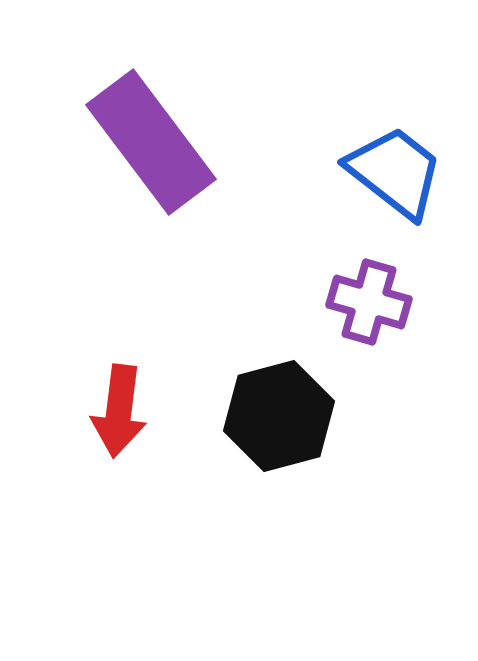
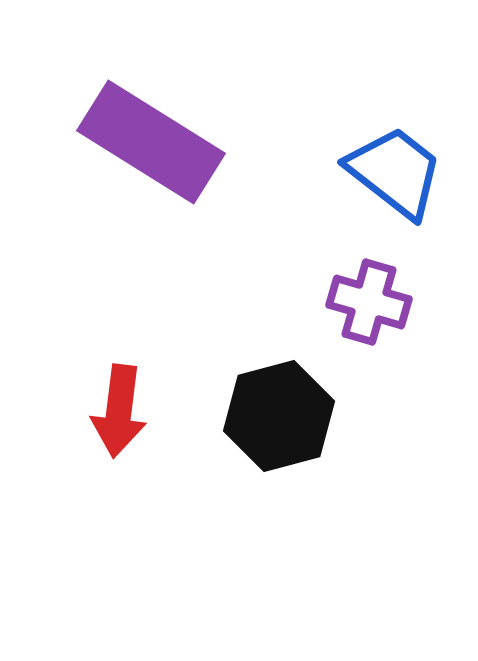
purple rectangle: rotated 21 degrees counterclockwise
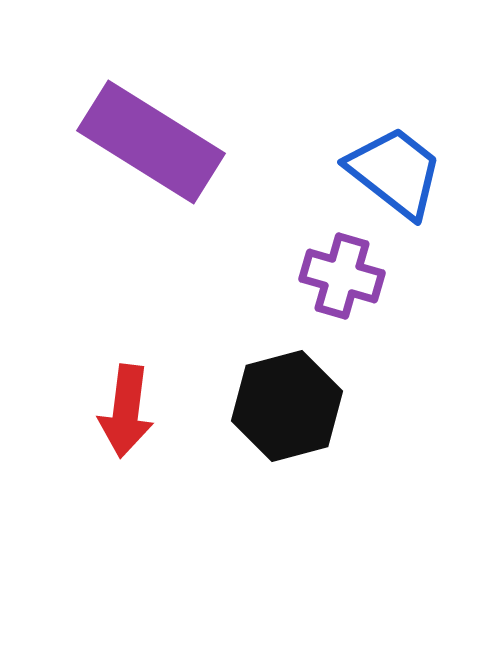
purple cross: moved 27 px left, 26 px up
red arrow: moved 7 px right
black hexagon: moved 8 px right, 10 px up
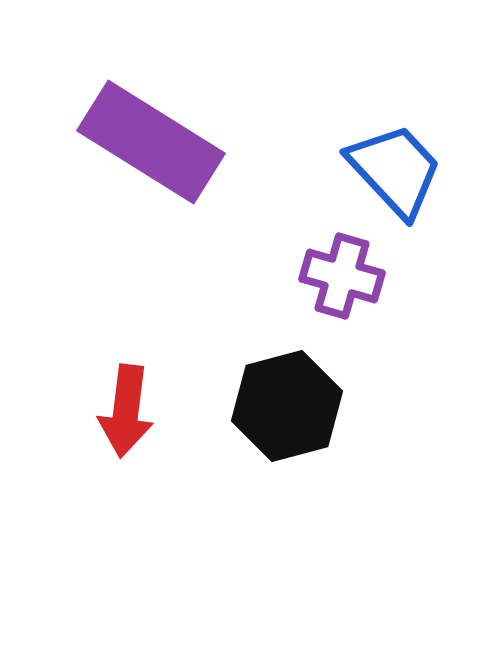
blue trapezoid: moved 2 px up; rotated 9 degrees clockwise
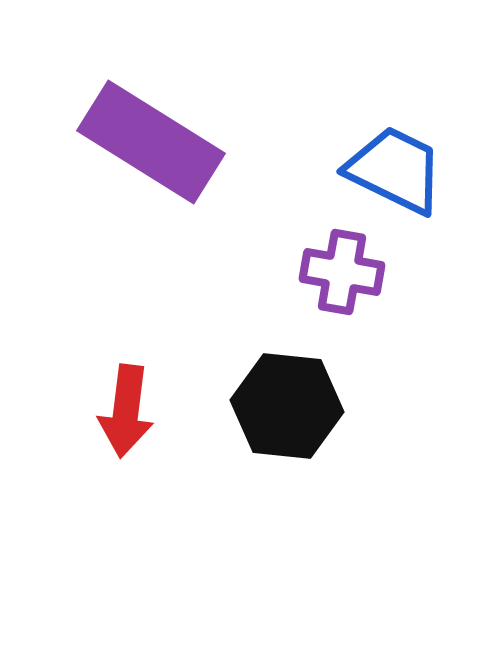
blue trapezoid: rotated 21 degrees counterclockwise
purple cross: moved 4 px up; rotated 6 degrees counterclockwise
black hexagon: rotated 21 degrees clockwise
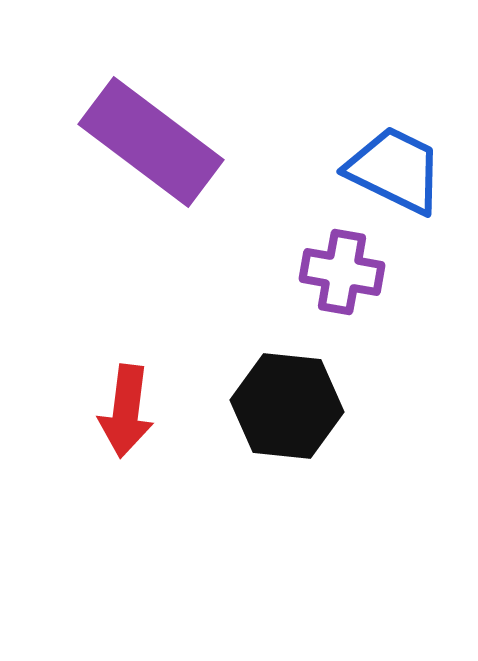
purple rectangle: rotated 5 degrees clockwise
